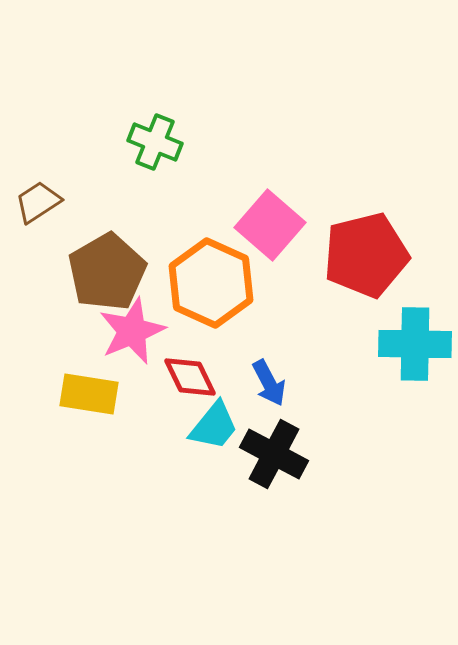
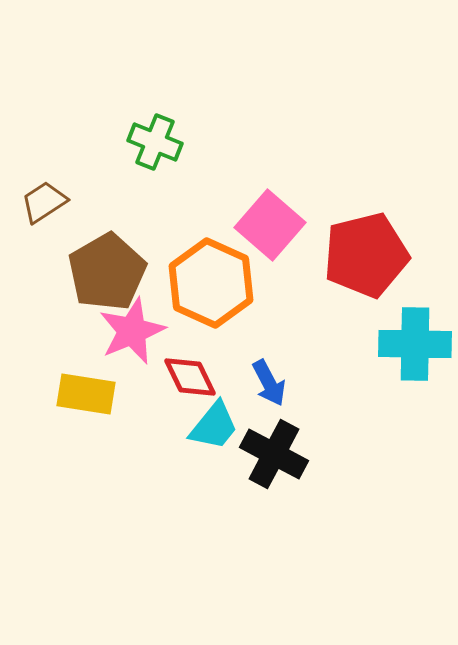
brown trapezoid: moved 6 px right
yellow rectangle: moved 3 px left
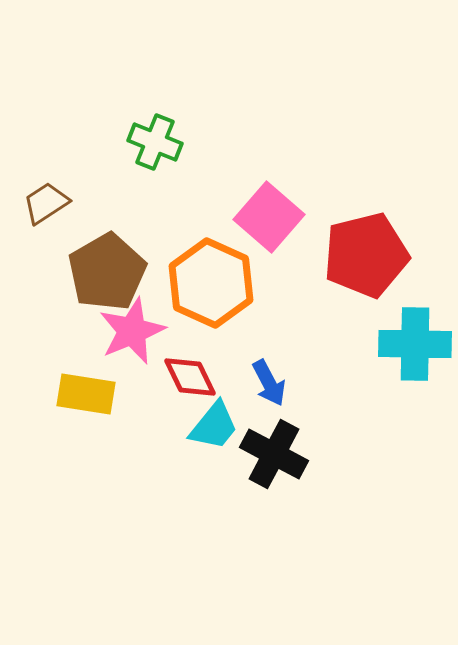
brown trapezoid: moved 2 px right, 1 px down
pink square: moved 1 px left, 8 px up
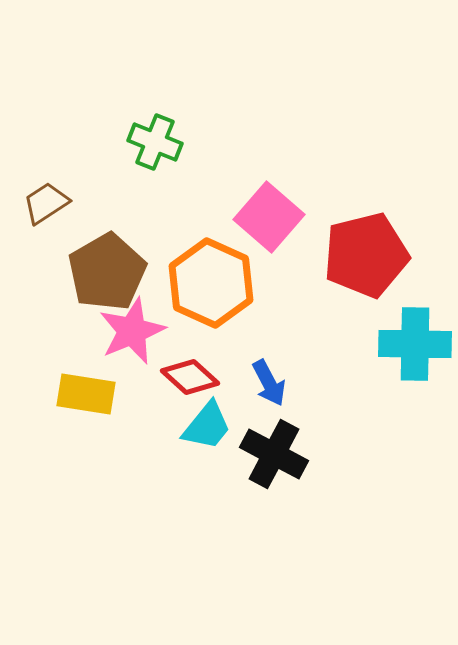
red diamond: rotated 22 degrees counterclockwise
cyan trapezoid: moved 7 px left
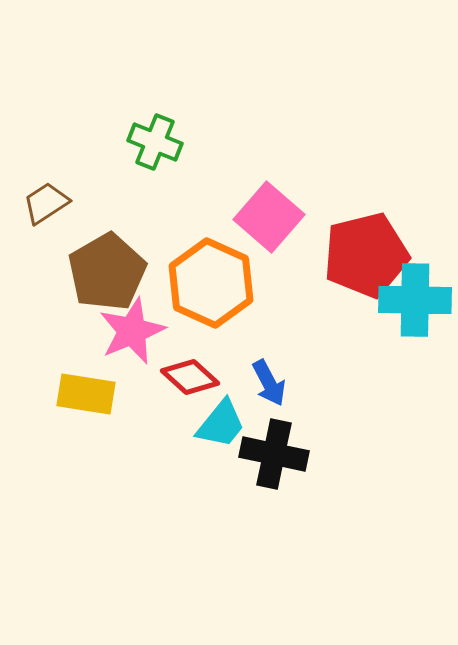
cyan cross: moved 44 px up
cyan trapezoid: moved 14 px right, 2 px up
black cross: rotated 16 degrees counterclockwise
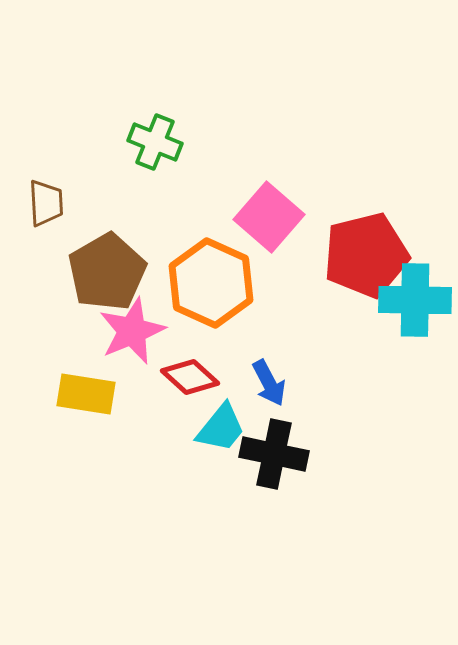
brown trapezoid: rotated 120 degrees clockwise
cyan trapezoid: moved 4 px down
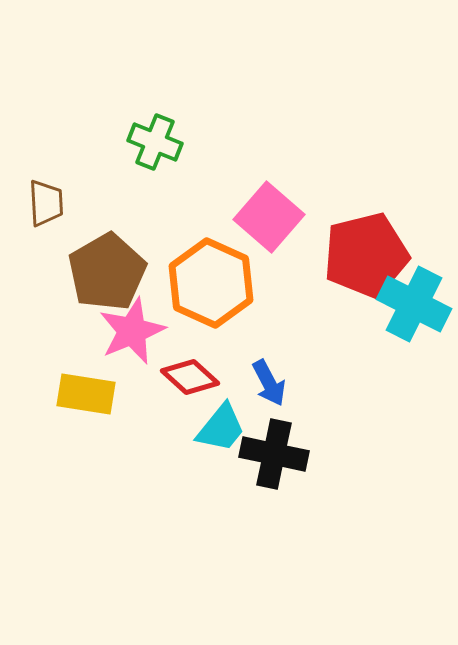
cyan cross: moved 1 px left, 4 px down; rotated 26 degrees clockwise
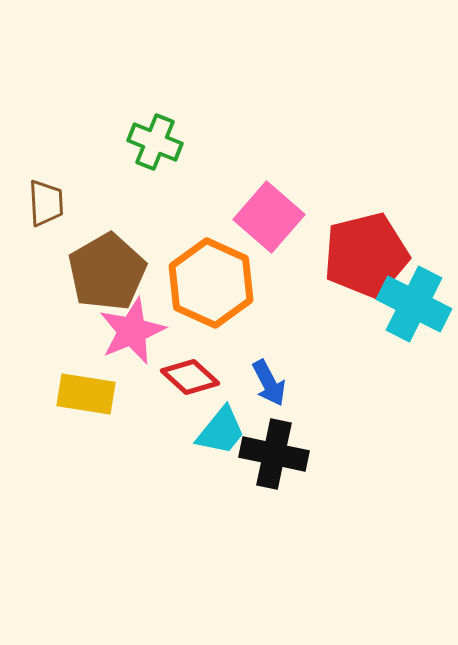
cyan trapezoid: moved 3 px down
